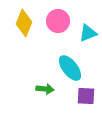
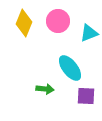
cyan triangle: moved 1 px right
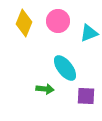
cyan ellipse: moved 5 px left
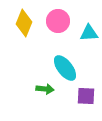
cyan triangle: rotated 18 degrees clockwise
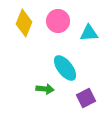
purple square: moved 2 px down; rotated 30 degrees counterclockwise
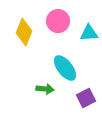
yellow diamond: moved 9 px down
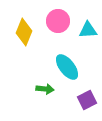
cyan triangle: moved 1 px left, 3 px up
cyan ellipse: moved 2 px right, 1 px up
purple square: moved 1 px right, 2 px down
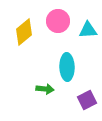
yellow diamond: rotated 28 degrees clockwise
cyan ellipse: rotated 36 degrees clockwise
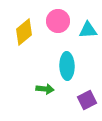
cyan ellipse: moved 1 px up
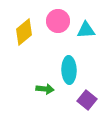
cyan triangle: moved 2 px left
cyan ellipse: moved 2 px right, 4 px down
purple square: rotated 24 degrees counterclockwise
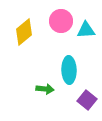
pink circle: moved 3 px right
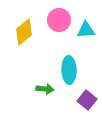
pink circle: moved 2 px left, 1 px up
